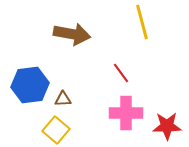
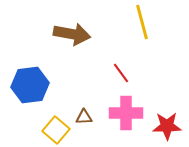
brown triangle: moved 21 px right, 18 px down
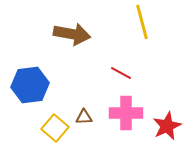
red line: rotated 25 degrees counterclockwise
red star: rotated 24 degrees counterclockwise
yellow square: moved 1 px left, 2 px up
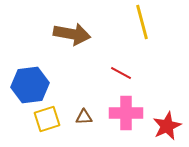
yellow square: moved 8 px left, 9 px up; rotated 32 degrees clockwise
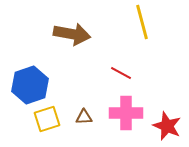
blue hexagon: rotated 12 degrees counterclockwise
red star: rotated 24 degrees counterclockwise
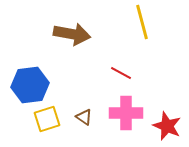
blue hexagon: rotated 12 degrees clockwise
brown triangle: rotated 36 degrees clockwise
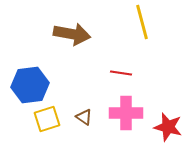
red line: rotated 20 degrees counterclockwise
red star: moved 1 px right, 1 px down; rotated 8 degrees counterclockwise
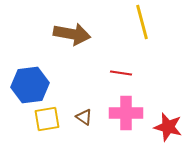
yellow square: rotated 8 degrees clockwise
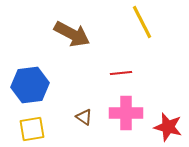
yellow line: rotated 12 degrees counterclockwise
brown arrow: rotated 18 degrees clockwise
red line: rotated 15 degrees counterclockwise
yellow square: moved 15 px left, 10 px down
